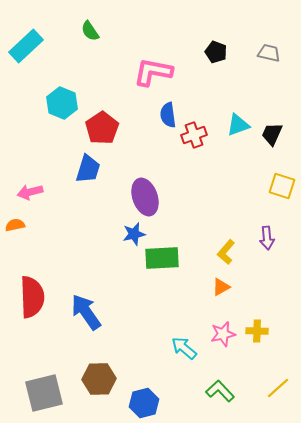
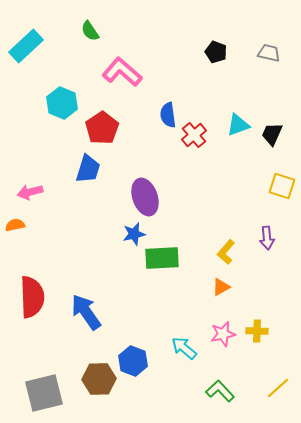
pink L-shape: moved 31 px left; rotated 30 degrees clockwise
red cross: rotated 20 degrees counterclockwise
blue hexagon: moved 11 px left, 42 px up; rotated 24 degrees counterclockwise
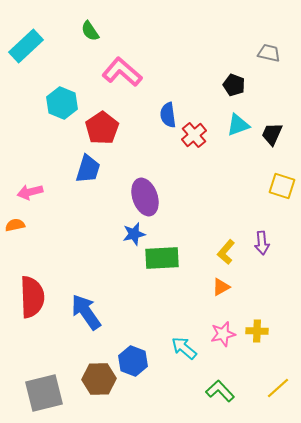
black pentagon: moved 18 px right, 33 px down
purple arrow: moved 5 px left, 5 px down
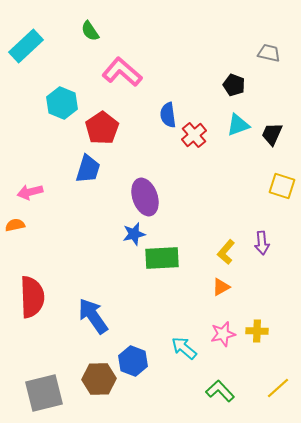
blue arrow: moved 7 px right, 4 px down
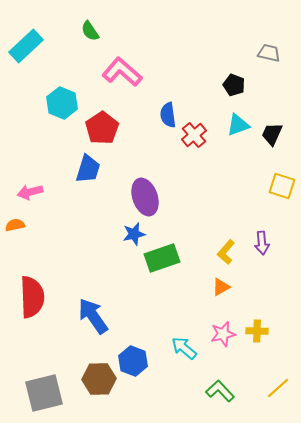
green rectangle: rotated 16 degrees counterclockwise
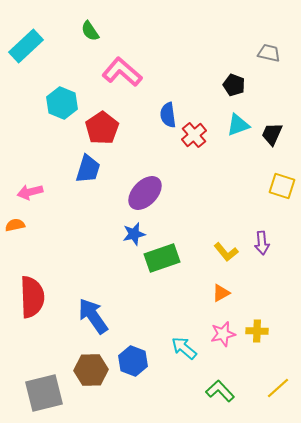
purple ellipse: moved 4 px up; rotated 63 degrees clockwise
yellow L-shape: rotated 80 degrees counterclockwise
orange triangle: moved 6 px down
brown hexagon: moved 8 px left, 9 px up
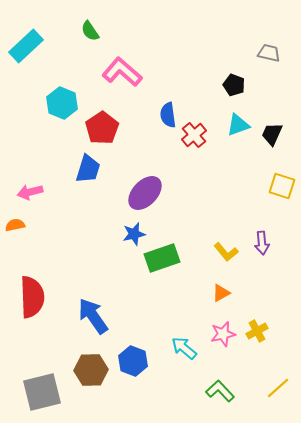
yellow cross: rotated 30 degrees counterclockwise
gray square: moved 2 px left, 1 px up
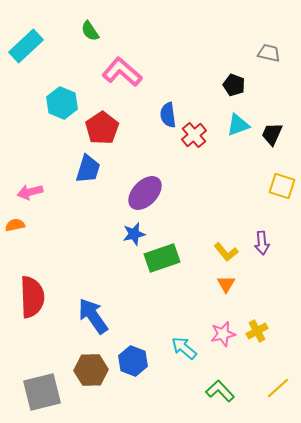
orange triangle: moved 5 px right, 9 px up; rotated 30 degrees counterclockwise
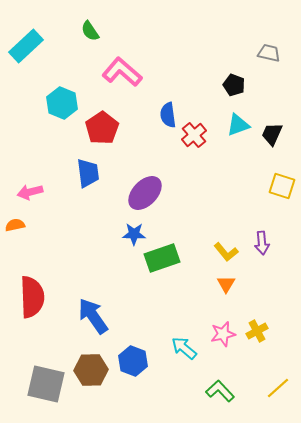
blue trapezoid: moved 4 px down; rotated 24 degrees counterclockwise
blue star: rotated 15 degrees clockwise
gray square: moved 4 px right, 8 px up; rotated 27 degrees clockwise
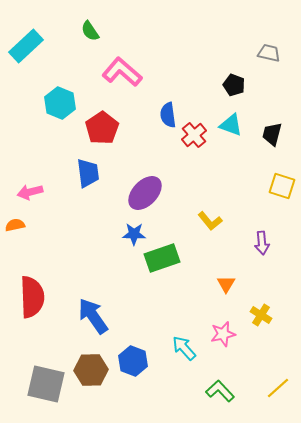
cyan hexagon: moved 2 px left
cyan triangle: moved 7 px left; rotated 40 degrees clockwise
black trapezoid: rotated 10 degrees counterclockwise
yellow L-shape: moved 16 px left, 31 px up
yellow cross: moved 4 px right, 16 px up; rotated 30 degrees counterclockwise
cyan arrow: rotated 8 degrees clockwise
